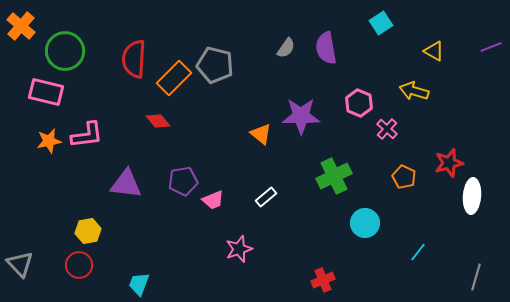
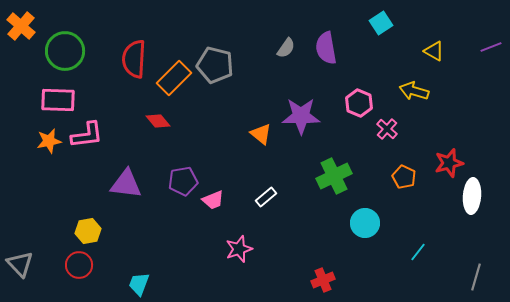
pink rectangle: moved 12 px right, 8 px down; rotated 12 degrees counterclockwise
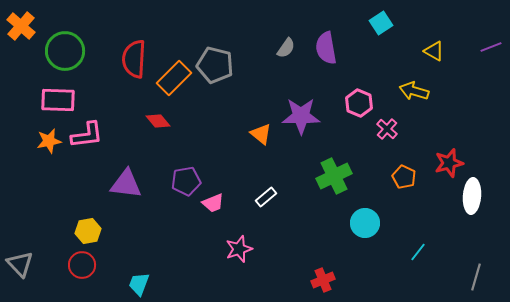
purple pentagon: moved 3 px right
pink trapezoid: moved 3 px down
red circle: moved 3 px right
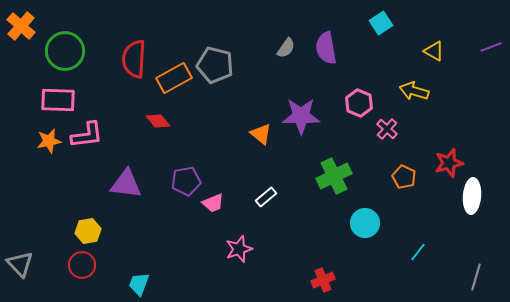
orange rectangle: rotated 16 degrees clockwise
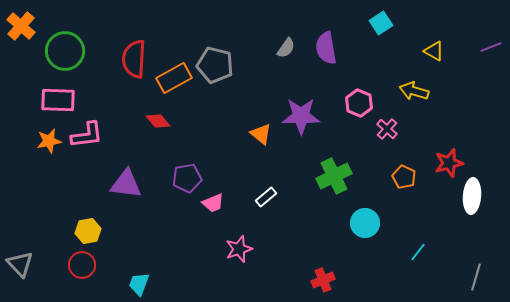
purple pentagon: moved 1 px right, 3 px up
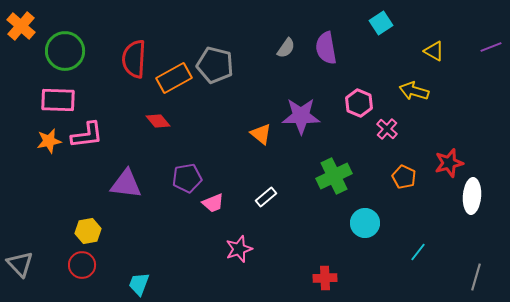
red cross: moved 2 px right, 2 px up; rotated 20 degrees clockwise
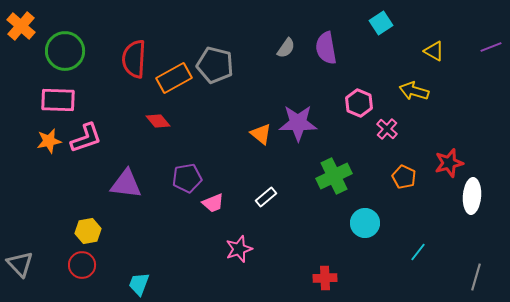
purple star: moved 3 px left, 7 px down
pink L-shape: moved 1 px left, 3 px down; rotated 12 degrees counterclockwise
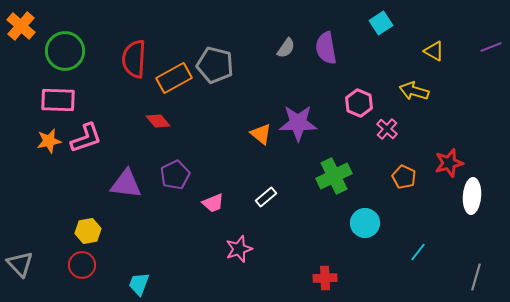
purple pentagon: moved 12 px left, 3 px up; rotated 16 degrees counterclockwise
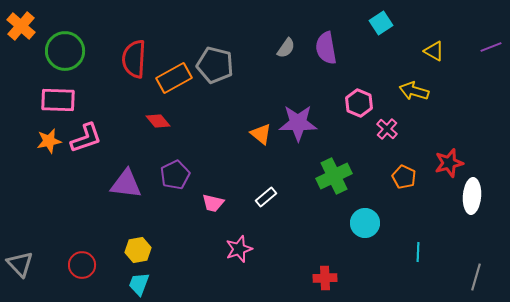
pink trapezoid: rotated 35 degrees clockwise
yellow hexagon: moved 50 px right, 19 px down
cyan line: rotated 36 degrees counterclockwise
